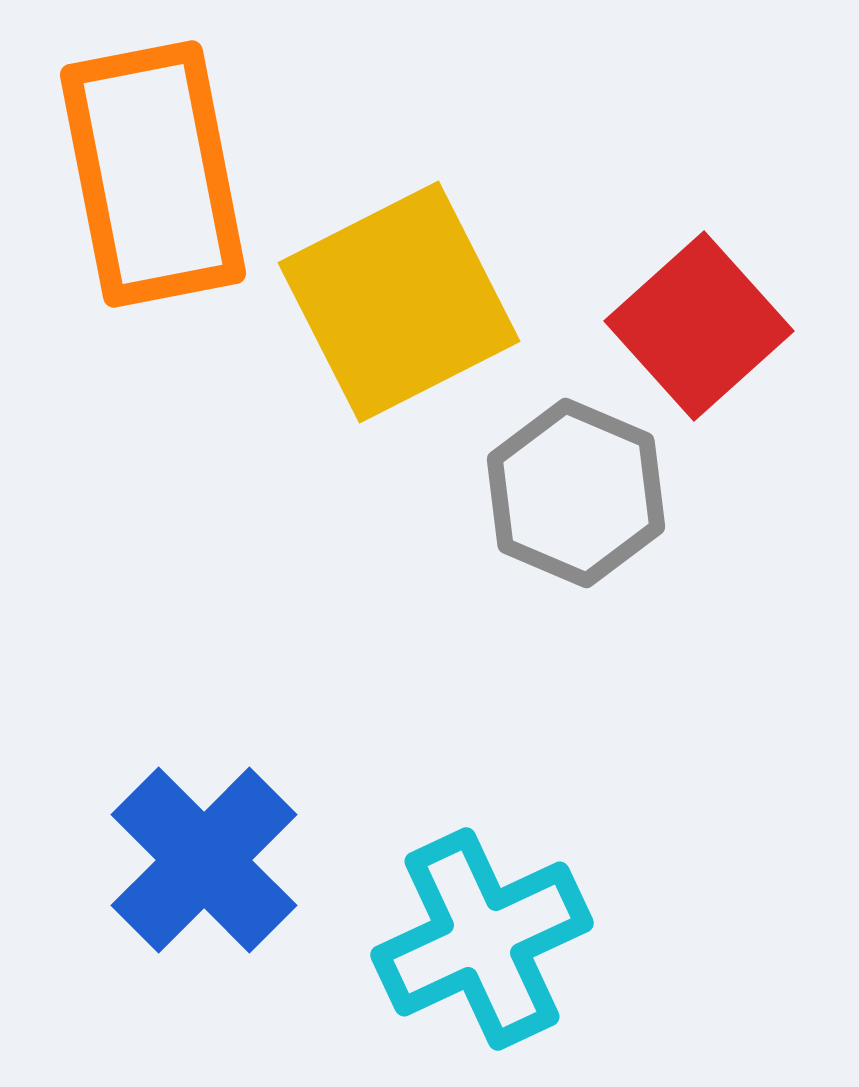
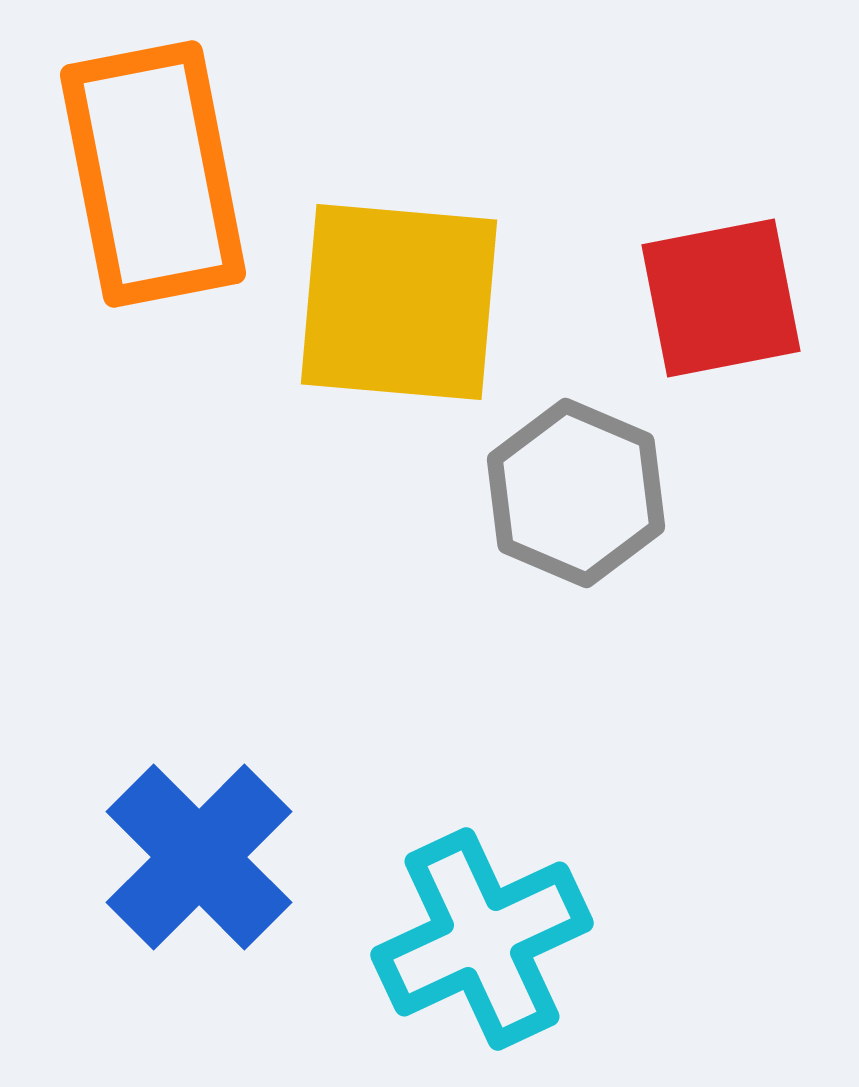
yellow square: rotated 32 degrees clockwise
red square: moved 22 px right, 28 px up; rotated 31 degrees clockwise
blue cross: moved 5 px left, 3 px up
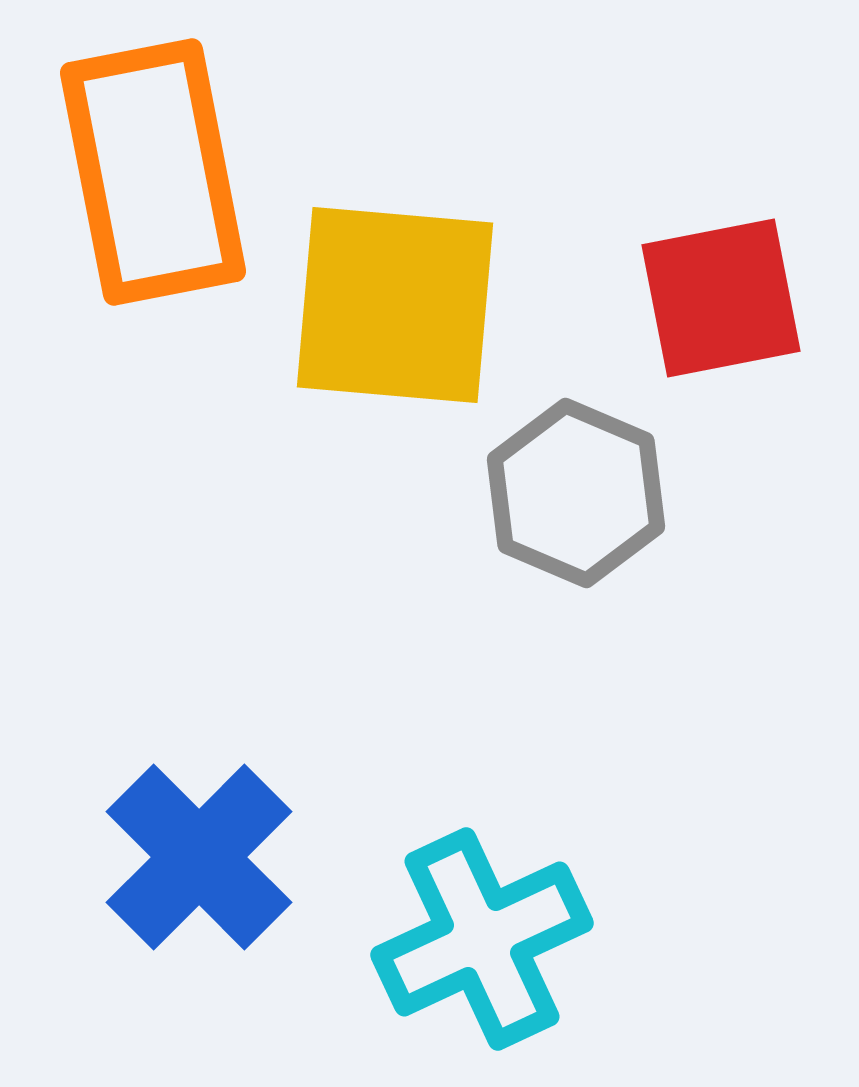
orange rectangle: moved 2 px up
yellow square: moved 4 px left, 3 px down
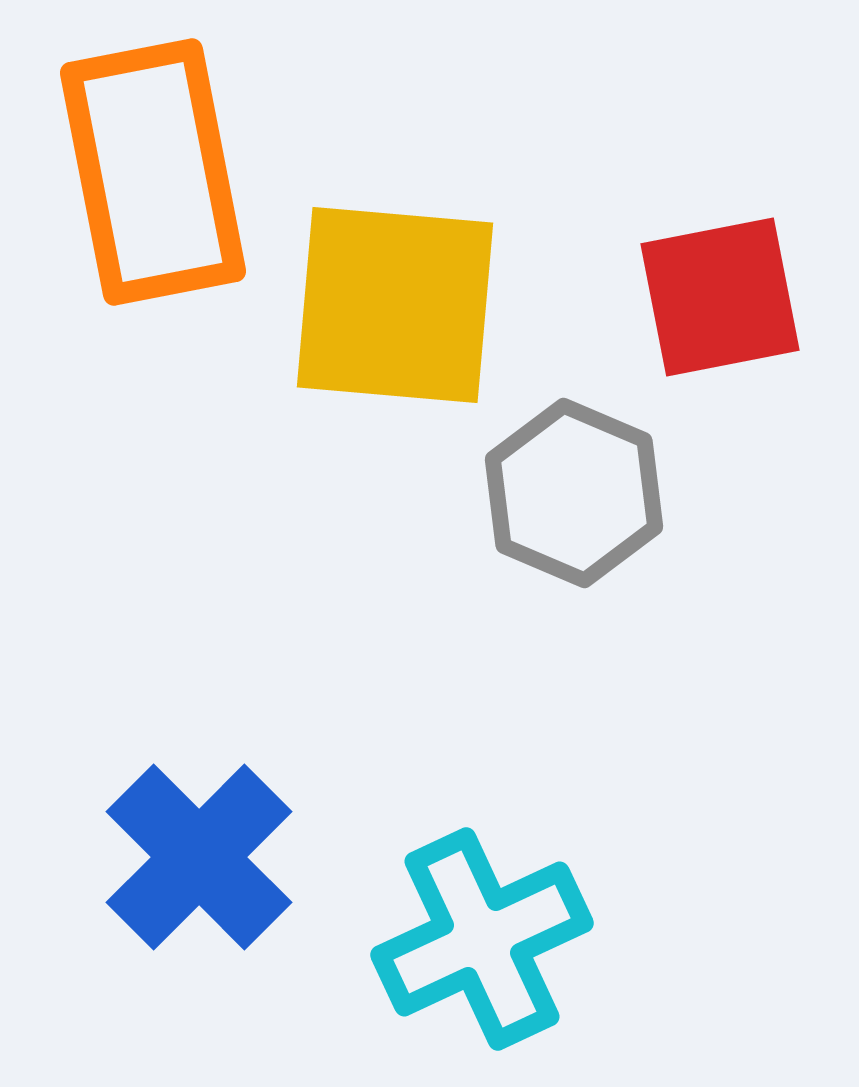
red square: moved 1 px left, 1 px up
gray hexagon: moved 2 px left
